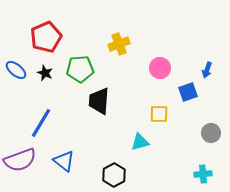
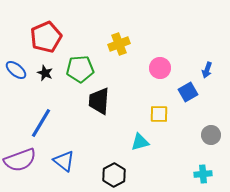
blue square: rotated 12 degrees counterclockwise
gray circle: moved 2 px down
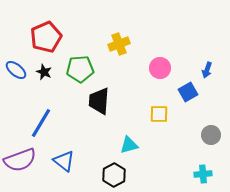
black star: moved 1 px left, 1 px up
cyan triangle: moved 11 px left, 3 px down
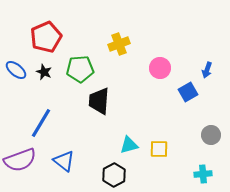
yellow square: moved 35 px down
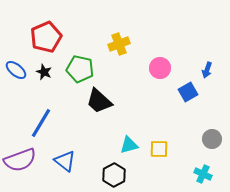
green pentagon: rotated 16 degrees clockwise
black trapezoid: rotated 52 degrees counterclockwise
gray circle: moved 1 px right, 4 px down
blue triangle: moved 1 px right
cyan cross: rotated 30 degrees clockwise
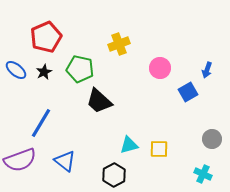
black star: rotated 21 degrees clockwise
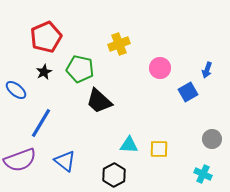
blue ellipse: moved 20 px down
cyan triangle: rotated 18 degrees clockwise
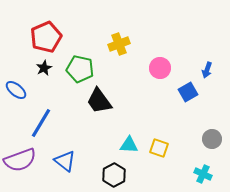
black star: moved 4 px up
black trapezoid: rotated 12 degrees clockwise
yellow square: moved 1 px up; rotated 18 degrees clockwise
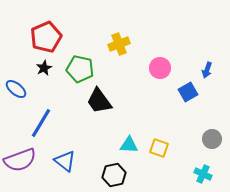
blue ellipse: moved 1 px up
black hexagon: rotated 15 degrees clockwise
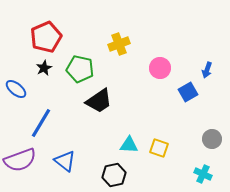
black trapezoid: rotated 88 degrees counterclockwise
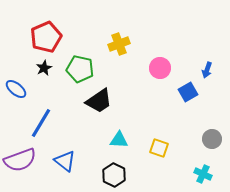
cyan triangle: moved 10 px left, 5 px up
black hexagon: rotated 20 degrees counterclockwise
